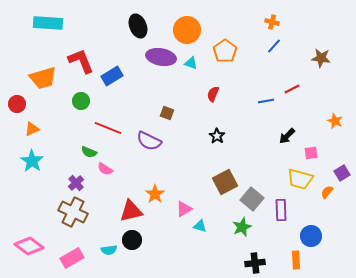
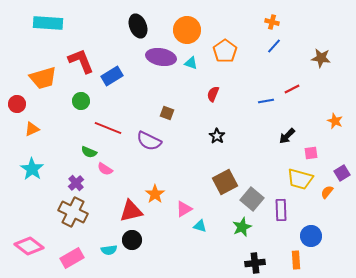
cyan star at (32, 161): moved 8 px down
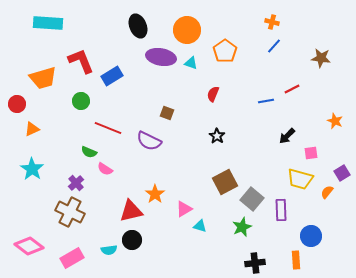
brown cross at (73, 212): moved 3 px left
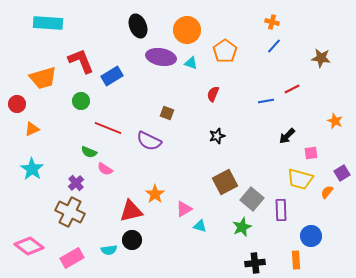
black star at (217, 136): rotated 21 degrees clockwise
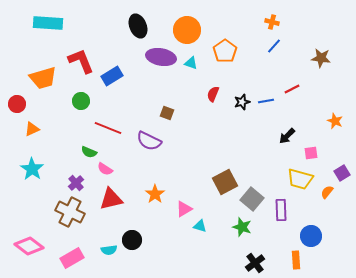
black star at (217, 136): moved 25 px right, 34 px up
red triangle at (131, 211): moved 20 px left, 12 px up
green star at (242, 227): rotated 30 degrees counterclockwise
black cross at (255, 263): rotated 30 degrees counterclockwise
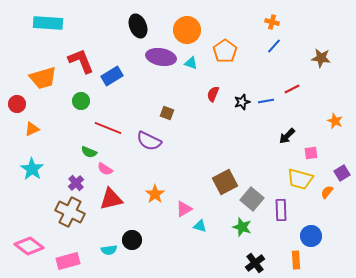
pink rectangle at (72, 258): moved 4 px left, 3 px down; rotated 15 degrees clockwise
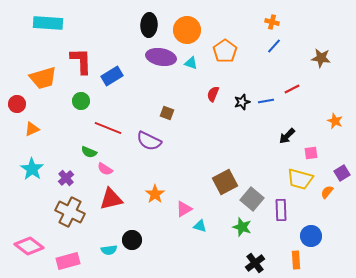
black ellipse at (138, 26): moved 11 px right, 1 px up; rotated 25 degrees clockwise
red L-shape at (81, 61): rotated 20 degrees clockwise
purple cross at (76, 183): moved 10 px left, 5 px up
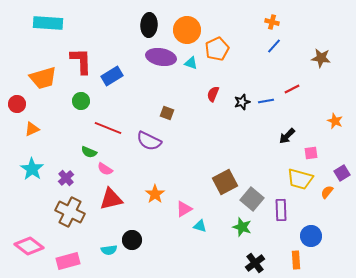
orange pentagon at (225, 51): moved 8 px left, 2 px up; rotated 10 degrees clockwise
